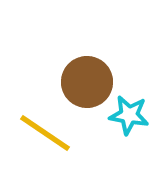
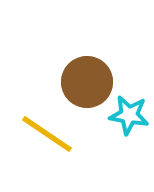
yellow line: moved 2 px right, 1 px down
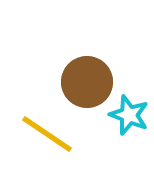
cyan star: rotated 12 degrees clockwise
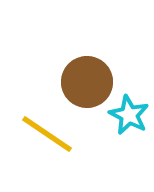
cyan star: rotated 6 degrees clockwise
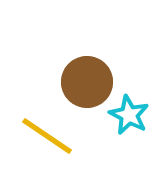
yellow line: moved 2 px down
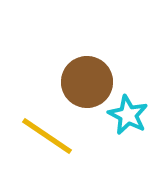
cyan star: moved 1 px left
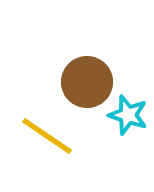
cyan star: rotated 9 degrees counterclockwise
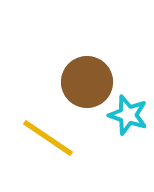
yellow line: moved 1 px right, 2 px down
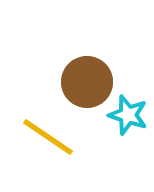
yellow line: moved 1 px up
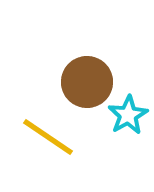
cyan star: rotated 24 degrees clockwise
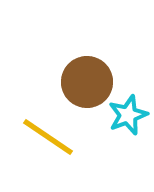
cyan star: rotated 9 degrees clockwise
